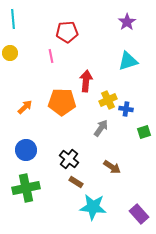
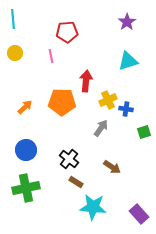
yellow circle: moved 5 px right
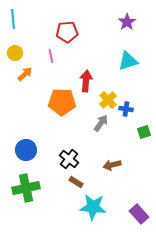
yellow cross: rotated 18 degrees counterclockwise
orange arrow: moved 33 px up
gray arrow: moved 5 px up
brown arrow: moved 2 px up; rotated 132 degrees clockwise
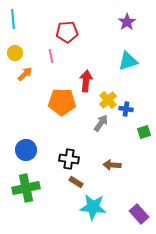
black cross: rotated 30 degrees counterclockwise
brown arrow: rotated 18 degrees clockwise
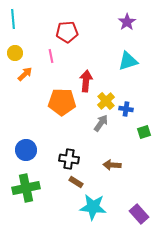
yellow cross: moved 2 px left, 1 px down
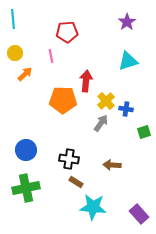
orange pentagon: moved 1 px right, 2 px up
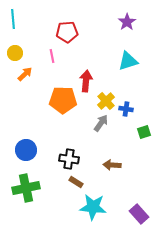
pink line: moved 1 px right
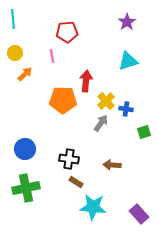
blue circle: moved 1 px left, 1 px up
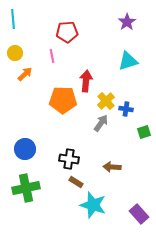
brown arrow: moved 2 px down
cyan star: moved 2 px up; rotated 12 degrees clockwise
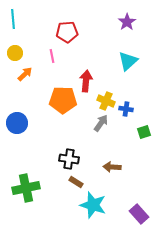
cyan triangle: rotated 25 degrees counterclockwise
yellow cross: rotated 24 degrees counterclockwise
blue circle: moved 8 px left, 26 px up
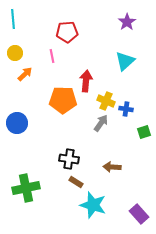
cyan triangle: moved 3 px left
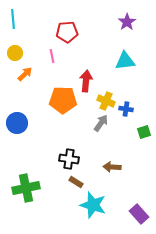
cyan triangle: rotated 35 degrees clockwise
